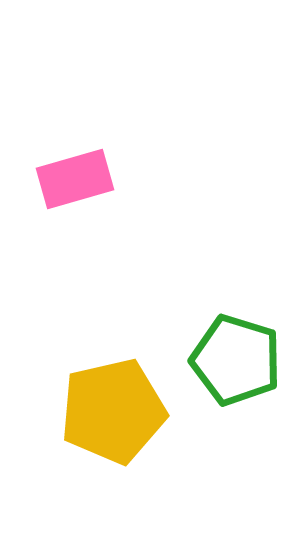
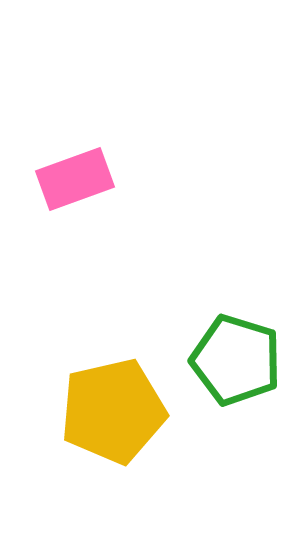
pink rectangle: rotated 4 degrees counterclockwise
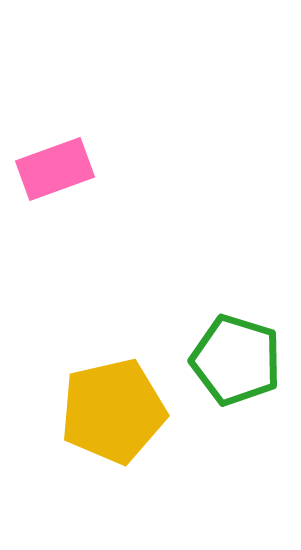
pink rectangle: moved 20 px left, 10 px up
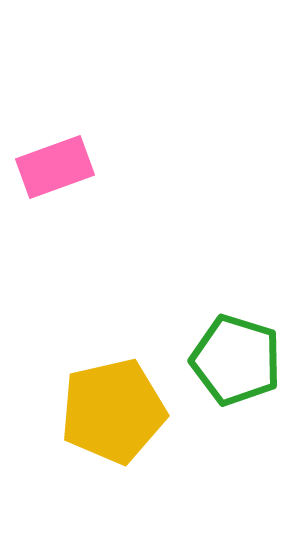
pink rectangle: moved 2 px up
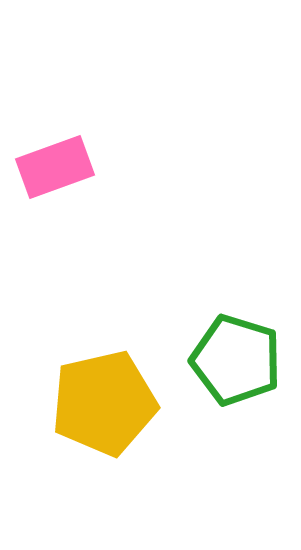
yellow pentagon: moved 9 px left, 8 px up
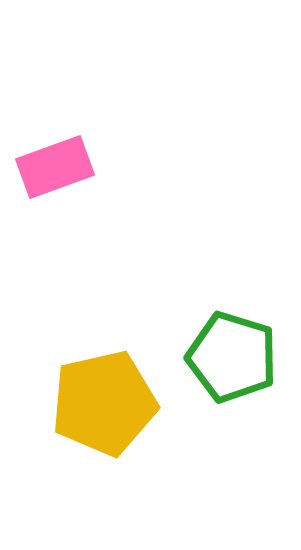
green pentagon: moved 4 px left, 3 px up
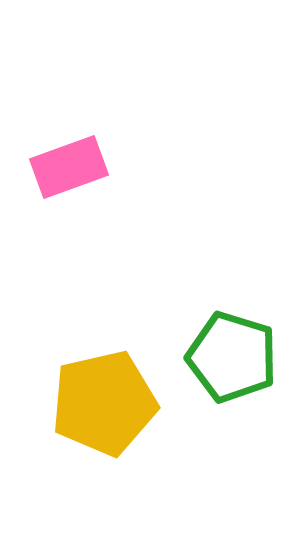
pink rectangle: moved 14 px right
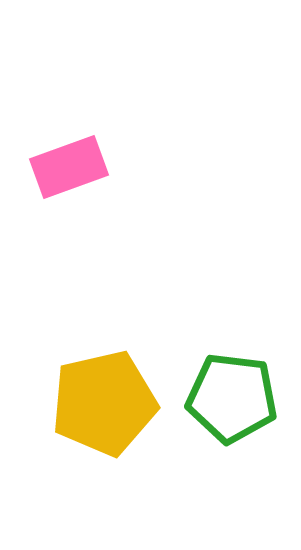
green pentagon: moved 41 px down; rotated 10 degrees counterclockwise
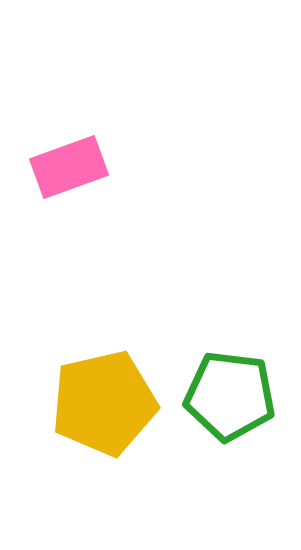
green pentagon: moved 2 px left, 2 px up
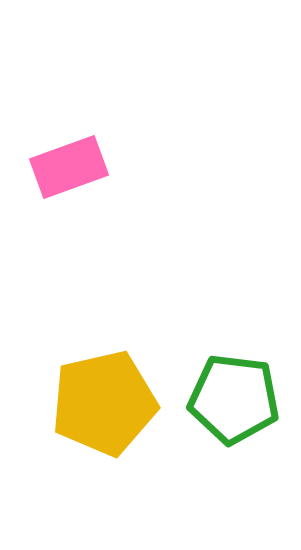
green pentagon: moved 4 px right, 3 px down
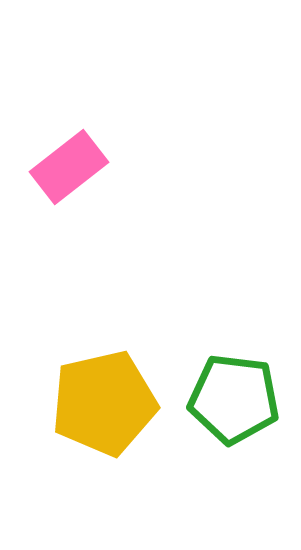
pink rectangle: rotated 18 degrees counterclockwise
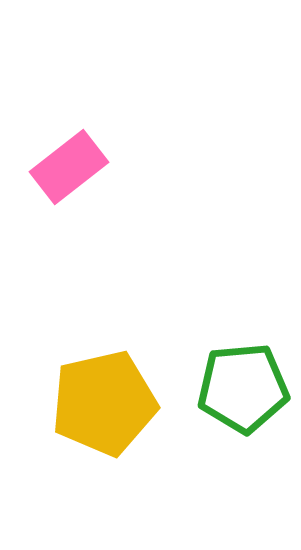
green pentagon: moved 9 px right, 11 px up; rotated 12 degrees counterclockwise
